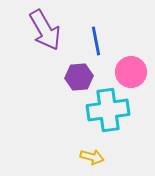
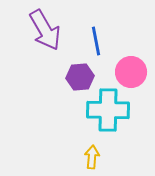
purple hexagon: moved 1 px right
cyan cross: rotated 9 degrees clockwise
yellow arrow: rotated 100 degrees counterclockwise
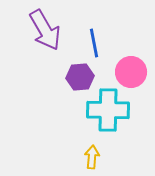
blue line: moved 2 px left, 2 px down
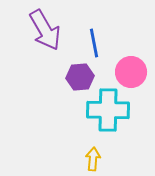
yellow arrow: moved 1 px right, 2 px down
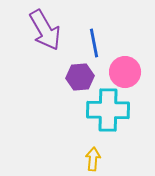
pink circle: moved 6 px left
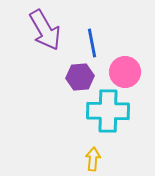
blue line: moved 2 px left
cyan cross: moved 1 px down
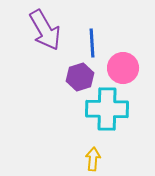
blue line: rotated 8 degrees clockwise
pink circle: moved 2 px left, 4 px up
purple hexagon: rotated 12 degrees counterclockwise
cyan cross: moved 1 px left, 2 px up
